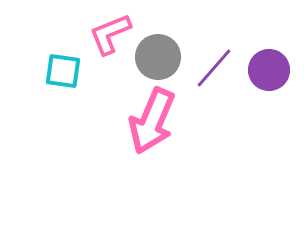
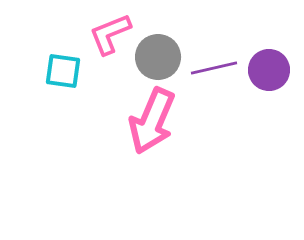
purple line: rotated 36 degrees clockwise
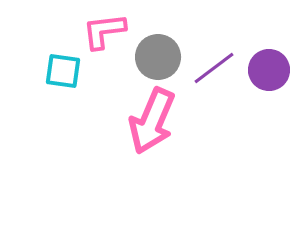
pink L-shape: moved 6 px left, 3 px up; rotated 15 degrees clockwise
purple line: rotated 24 degrees counterclockwise
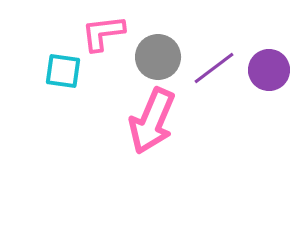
pink L-shape: moved 1 px left, 2 px down
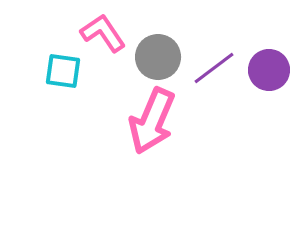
pink L-shape: rotated 63 degrees clockwise
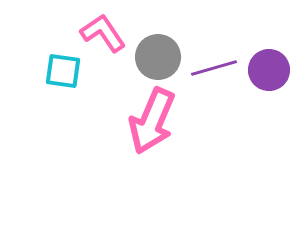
purple line: rotated 21 degrees clockwise
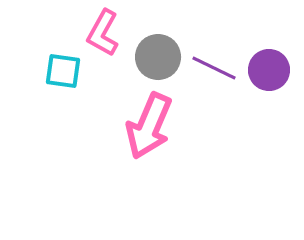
pink L-shape: rotated 117 degrees counterclockwise
purple line: rotated 42 degrees clockwise
pink arrow: moved 3 px left, 5 px down
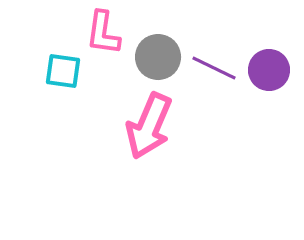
pink L-shape: rotated 21 degrees counterclockwise
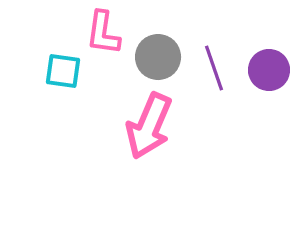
purple line: rotated 45 degrees clockwise
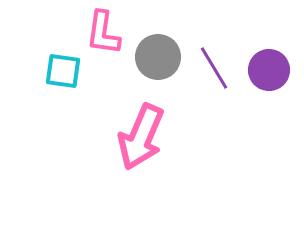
purple line: rotated 12 degrees counterclockwise
pink arrow: moved 8 px left, 11 px down
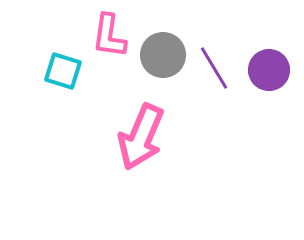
pink L-shape: moved 6 px right, 3 px down
gray circle: moved 5 px right, 2 px up
cyan square: rotated 9 degrees clockwise
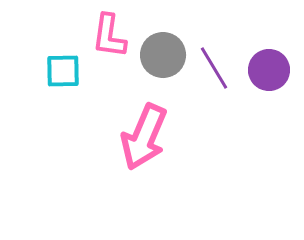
cyan square: rotated 18 degrees counterclockwise
pink arrow: moved 3 px right
